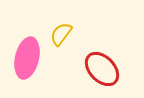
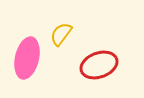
red ellipse: moved 3 px left, 4 px up; rotated 66 degrees counterclockwise
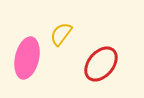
red ellipse: moved 2 px right, 1 px up; rotated 30 degrees counterclockwise
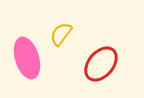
pink ellipse: rotated 30 degrees counterclockwise
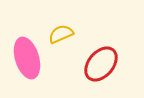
yellow semicircle: rotated 30 degrees clockwise
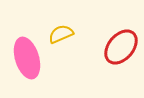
red ellipse: moved 20 px right, 17 px up
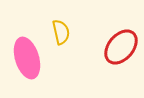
yellow semicircle: moved 2 px up; rotated 100 degrees clockwise
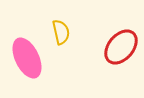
pink ellipse: rotated 9 degrees counterclockwise
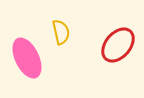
red ellipse: moved 3 px left, 2 px up
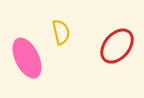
red ellipse: moved 1 px left, 1 px down
